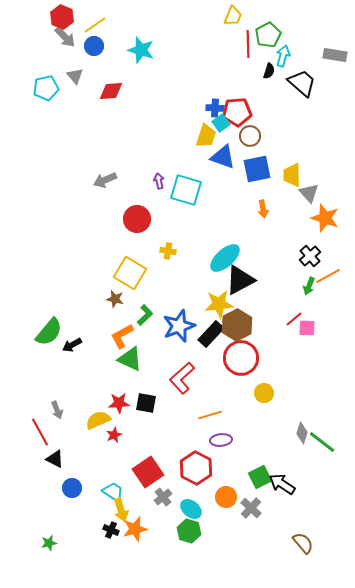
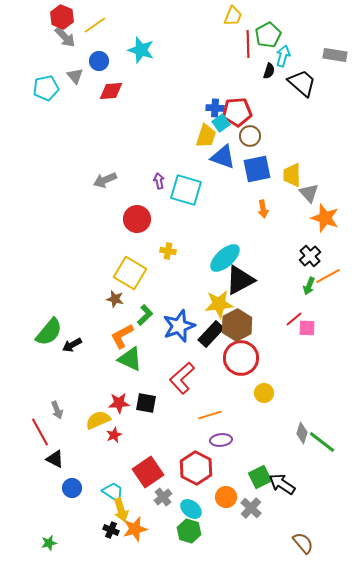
blue circle at (94, 46): moved 5 px right, 15 px down
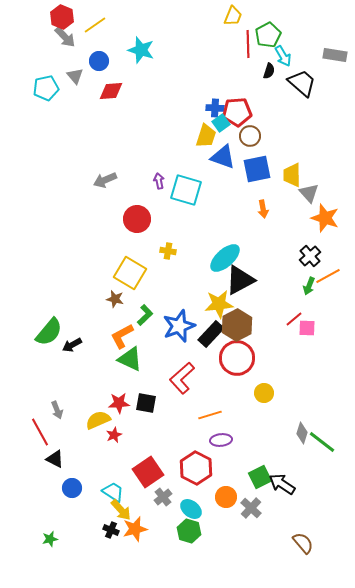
cyan arrow at (283, 56): rotated 135 degrees clockwise
red circle at (241, 358): moved 4 px left
yellow arrow at (121, 510): rotated 25 degrees counterclockwise
green star at (49, 543): moved 1 px right, 4 px up
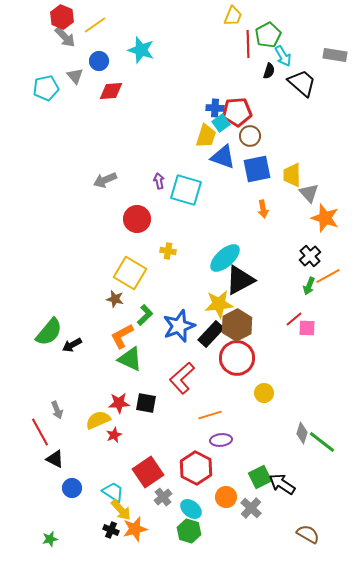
brown semicircle at (303, 543): moved 5 px right, 9 px up; rotated 20 degrees counterclockwise
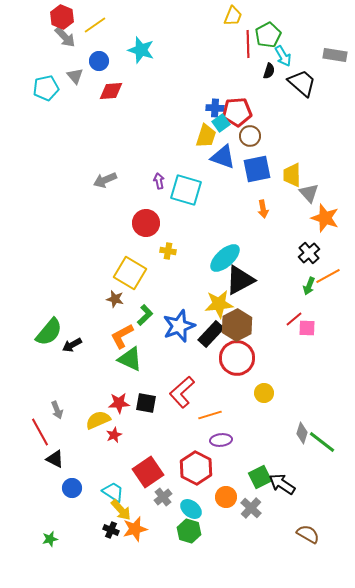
red circle at (137, 219): moved 9 px right, 4 px down
black cross at (310, 256): moved 1 px left, 3 px up
red L-shape at (182, 378): moved 14 px down
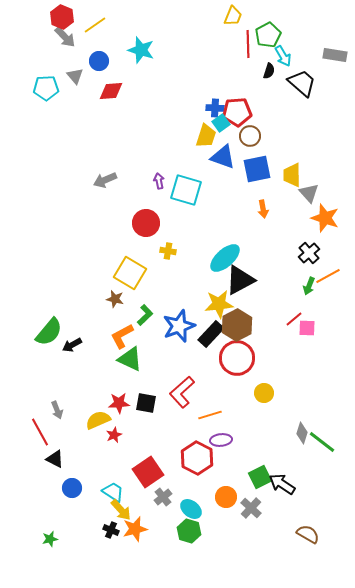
cyan pentagon at (46, 88): rotated 10 degrees clockwise
red hexagon at (196, 468): moved 1 px right, 10 px up
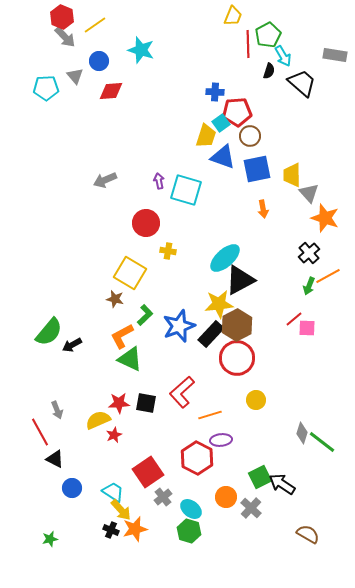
blue cross at (215, 108): moved 16 px up
yellow circle at (264, 393): moved 8 px left, 7 px down
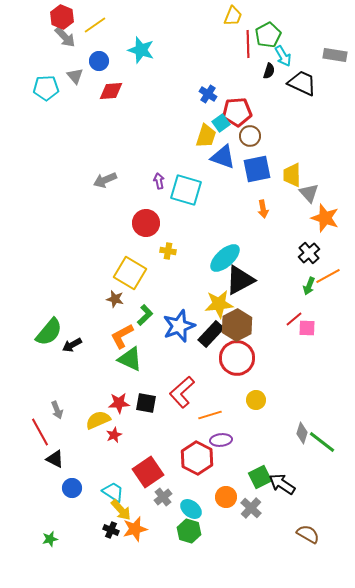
black trapezoid at (302, 83): rotated 16 degrees counterclockwise
blue cross at (215, 92): moved 7 px left, 2 px down; rotated 30 degrees clockwise
